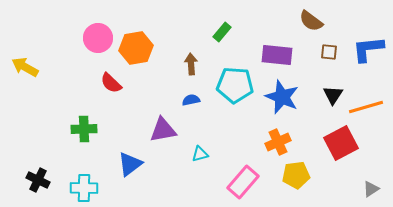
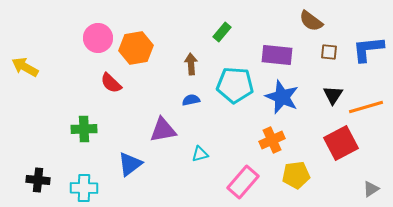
orange cross: moved 6 px left, 2 px up
black cross: rotated 20 degrees counterclockwise
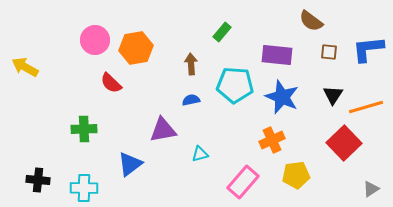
pink circle: moved 3 px left, 2 px down
red square: moved 3 px right; rotated 16 degrees counterclockwise
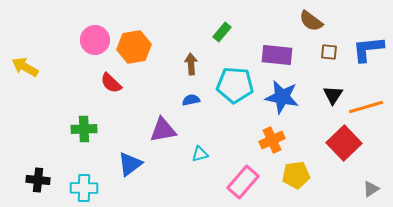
orange hexagon: moved 2 px left, 1 px up
blue star: rotated 12 degrees counterclockwise
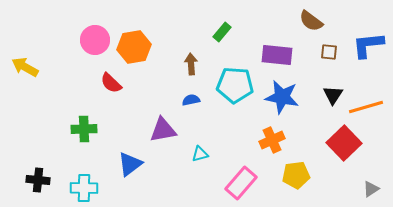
blue L-shape: moved 4 px up
pink rectangle: moved 2 px left, 1 px down
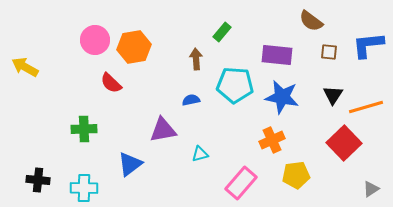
brown arrow: moved 5 px right, 5 px up
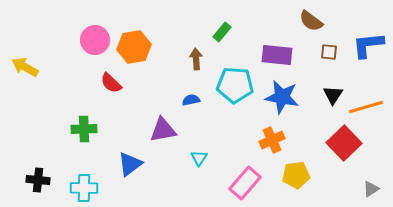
cyan triangle: moved 1 px left, 4 px down; rotated 42 degrees counterclockwise
pink rectangle: moved 4 px right
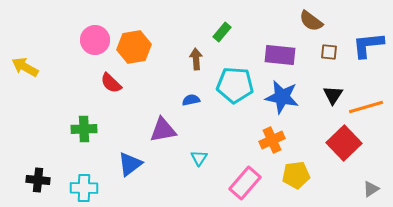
purple rectangle: moved 3 px right
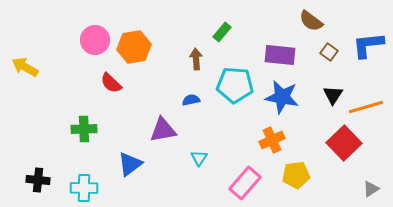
brown square: rotated 30 degrees clockwise
